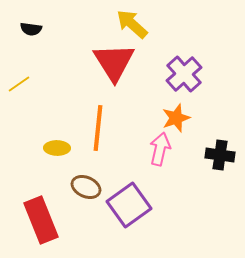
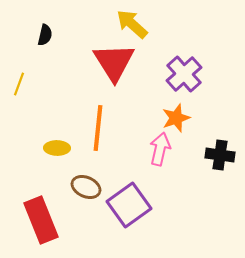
black semicircle: moved 14 px right, 6 px down; rotated 85 degrees counterclockwise
yellow line: rotated 35 degrees counterclockwise
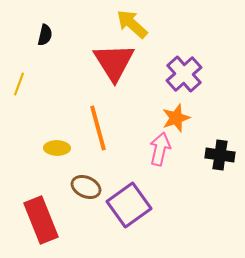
orange line: rotated 21 degrees counterclockwise
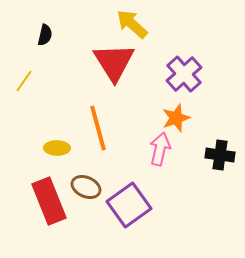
yellow line: moved 5 px right, 3 px up; rotated 15 degrees clockwise
red rectangle: moved 8 px right, 19 px up
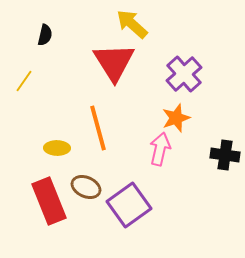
black cross: moved 5 px right
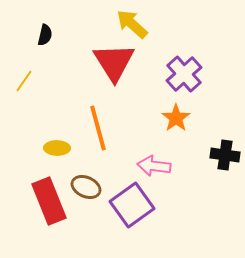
orange star: rotated 16 degrees counterclockwise
pink arrow: moved 6 px left, 17 px down; rotated 96 degrees counterclockwise
purple square: moved 3 px right
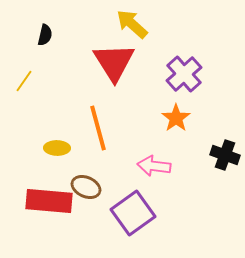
black cross: rotated 12 degrees clockwise
red rectangle: rotated 63 degrees counterclockwise
purple square: moved 1 px right, 8 px down
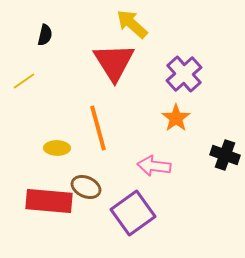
yellow line: rotated 20 degrees clockwise
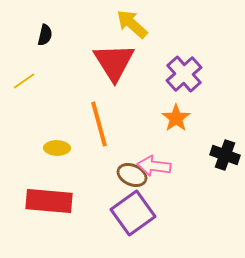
orange line: moved 1 px right, 4 px up
brown ellipse: moved 46 px right, 12 px up
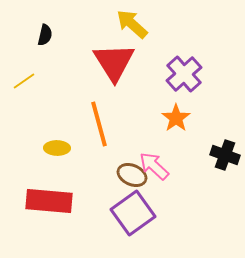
pink arrow: rotated 36 degrees clockwise
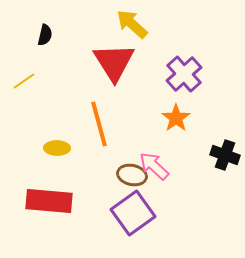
brown ellipse: rotated 12 degrees counterclockwise
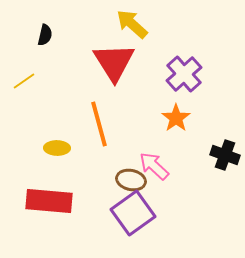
brown ellipse: moved 1 px left, 5 px down
